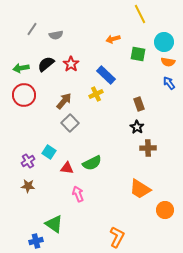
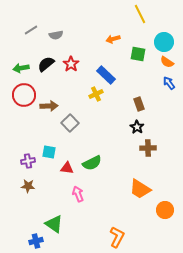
gray line: moved 1 px left, 1 px down; rotated 24 degrees clockwise
orange semicircle: moved 1 px left; rotated 24 degrees clockwise
brown arrow: moved 15 px left, 5 px down; rotated 48 degrees clockwise
cyan square: rotated 24 degrees counterclockwise
purple cross: rotated 24 degrees clockwise
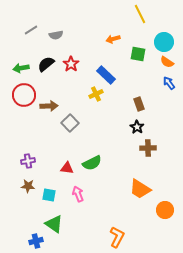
cyan square: moved 43 px down
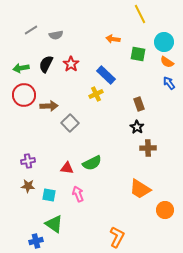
orange arrow: rotated 24 degrees clockwise
black semicircle: rotated 24 degrees counterclockwise
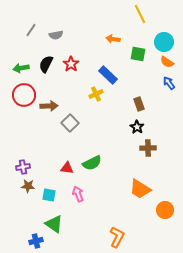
gray line: rotated 24 degrees counterclockwise
blue rectangle: moved 2 px right
purple cross: moved 5 px left, 6 px down
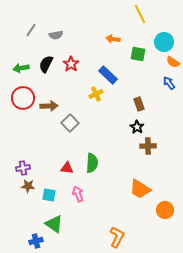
orange semicircle: moved 6 px right
red circle: moved 1 px left, 3 px down
brown cross: moved 2 px up
green semicircle: rotated 60 degrees counterclockwise
purple cross: moved 1 px down
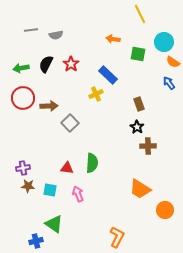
gray line: rotated 48 degrees clockwise
cyan square: moved 1 px right, 5 px up
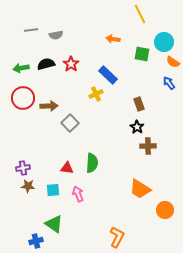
green square: moved 4 px right
black semicircle: rotated 48 degrees clockwise
cyan square: moved 3 px right; rotated 16 degrees counterclockwise
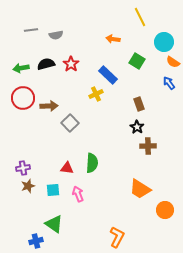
yellow line: moved 3 px down
green square: moved 5 px left, 7 px down; rotated 21 degrees clockwise
brown star: rotated 24 degrees counterclockwise
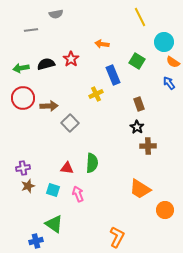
gray semicircle: moved 21 px up
orange arrow: moved 11 px left, 5 px down
red star: moved 5 px up
blue rectangle: moved 5 px right; rotated 24 degrees clockwise
cyan square: rotated 24 degrees clockwise
